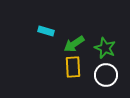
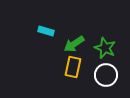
yellow rectangle: rotated 15 degrees clockwise
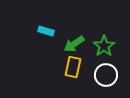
green star: moved 1 px left, 2 px up; rotated 15 degrees clockwise
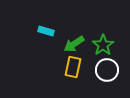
green star: moved 1 px left, 1 px up
white circle: moved 1 px right, 5 px up
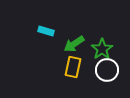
green star: moved 1 px left, 4 px down
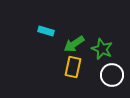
green star: rotated 15 degrees counterclockwise
white circle: moved 5 px right, 5 px down
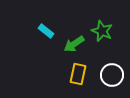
cyan rectangle: rotated 21 degrees clockwise
green star: moved 18 px up
yellow rectangle: moved 5 px right, 7 px down
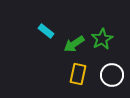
green star: moved 8 px down; rotated 20 degrees clockwise
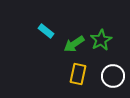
green star: moved 1 px left, 1 px down
white circle: moved 1 px right, 1 px down
